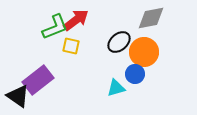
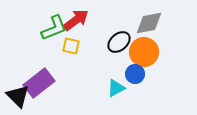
gray diamond: moved 2 px left, 5 px down
green L-shape: moved 1 px left, 1 px down
purple rectangle: moved 1 px right, 3 px down
cyan triangle: rotated 12 degrees counterclockwise
black triangle: rotated 10 degrees clockwise
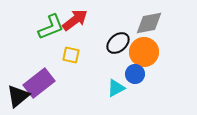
red arrow: moved 1 px left
green L-shape: moved 3 px left, 1 px up
black ellipse: moved 1 px left, 1 px down
yellow square: moved 9 px down
black triangle: rotated 35 degrees clockwise
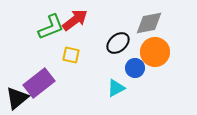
orange circle: moved 11 px right
blue circle: moved 6 px up
black triangle: moved 1 px left, 2 px down
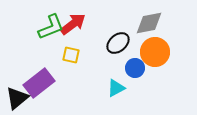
red arrow: moved 2 px left, 4 px down
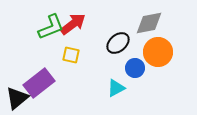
orange circle: moved 3 px right
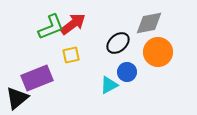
yellow square: rotated 24 degrees counterclockwise
blue circle: moved 8 px left, 4 px down
purple rectangle: moved 2 px left, 5 px up; rotated 16 degrees clockwise
cyan triangle: moved 7 px left, 3 px up
